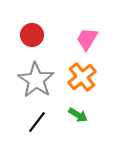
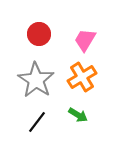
red circle: moved 7 px right, 1 px up
pink trapezoid: moved 2 px left, 1 px down
orange cross: rotated 8 degrees clockwise
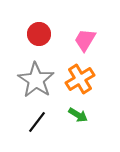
orange cross: moved 2 px left, 2 px down
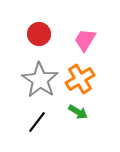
gray star: moved 4 px right
green arrow: moved 3 px up
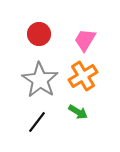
orange cross: moved 3 px right, 3 px up
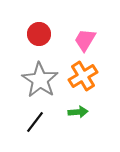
green arrow: rotated 36 degrees counterclockwise
black line: moved 2 px left
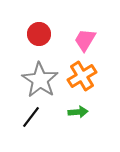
orange cross: moved 1 px left
black line: moved 4 px left, 5 px up
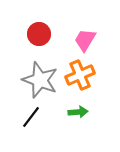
orange cross: moved 2 px left, 1 px up; rotated 8 degrees clockwise
gray star: rotated 12 degrees counterclockwise
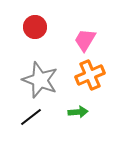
red circle: moved 4 px left, 7 px up
orange cross: moved 10 px right
black line: rotated 15 degrees clockwise
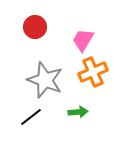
pink trapezoid: moved 2 px left
orange cross: moved 3 px right, 3 px up
gray star: moved 5 px right
